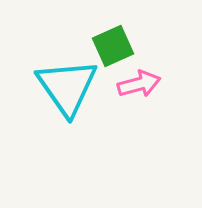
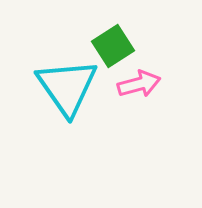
green square: rotated 9 degrees counterclockwise
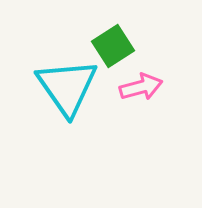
pink arrow: moved 2 px right, 3 px down
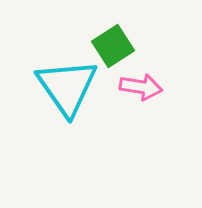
pink arrow: rotated 24 degrees clockwise
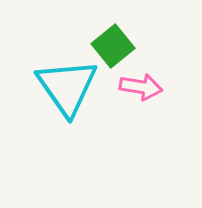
green square: rotated 6 degrees counterclockwise
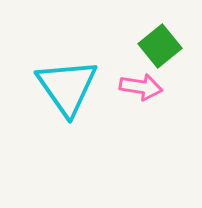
green square: moved 47 px right
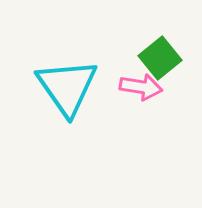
green square: moved 12 px down
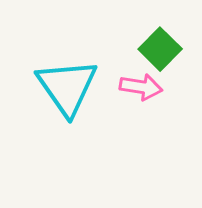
green square: moved 9 px up; rotated 6 degrees counterclockwise
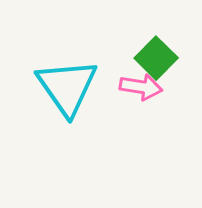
green square: moved 4 px left, 9 px down
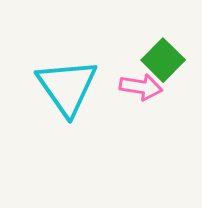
green square: moved 7 px right, 2 px down
